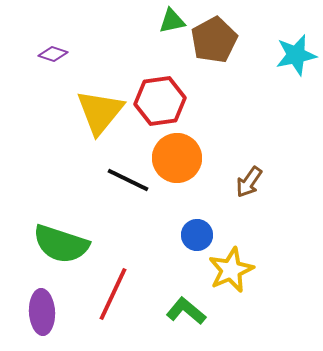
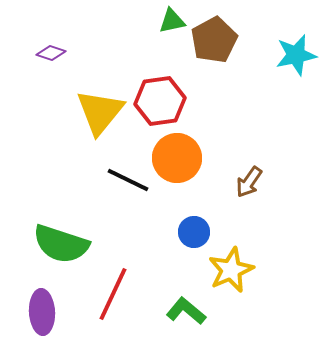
purple diamond: moved 2 px left, 1 px up
blue circle: moved 3 px left, 3 px up
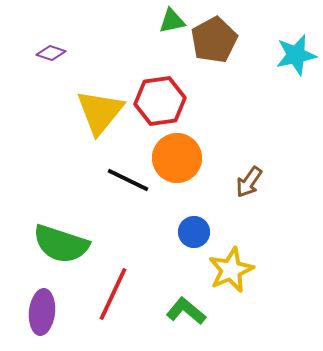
purple ellipse: rotated 9 degrees clockwise
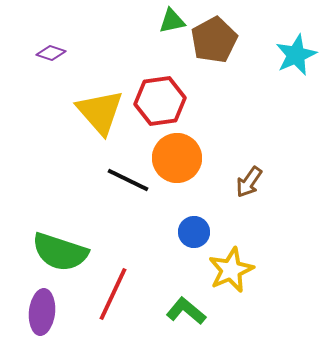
cyan star: rotated 12 degrees counterclockwise
yellow triangle: rotated 20 degrees counterclockwise
green semicircle: moved 1 px left, 8 px down
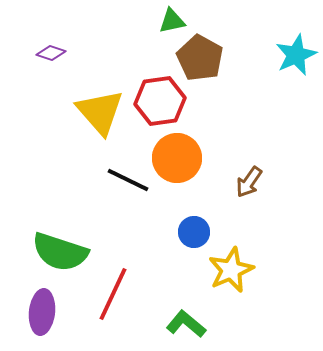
brown pentagon: moved 14 px left, 18 px down; rotated 15 degrees counterclockwise
green L-shape: moved 13 px down
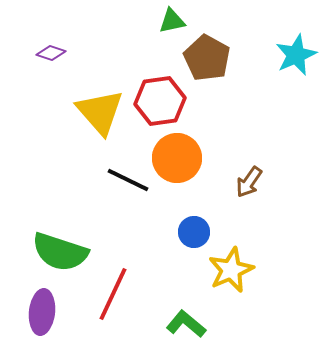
brown pentagon: moved 7 px right
